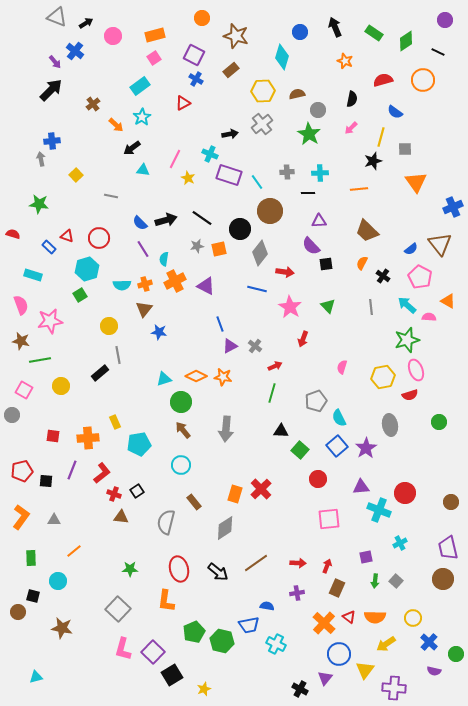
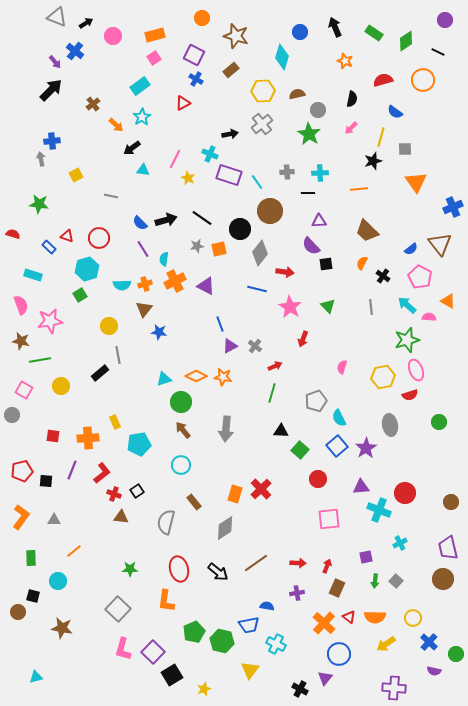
yellow square at (76, 175): rotated 16 degrees clockwise
yellow triangle at (365, 670): moved 115 px left
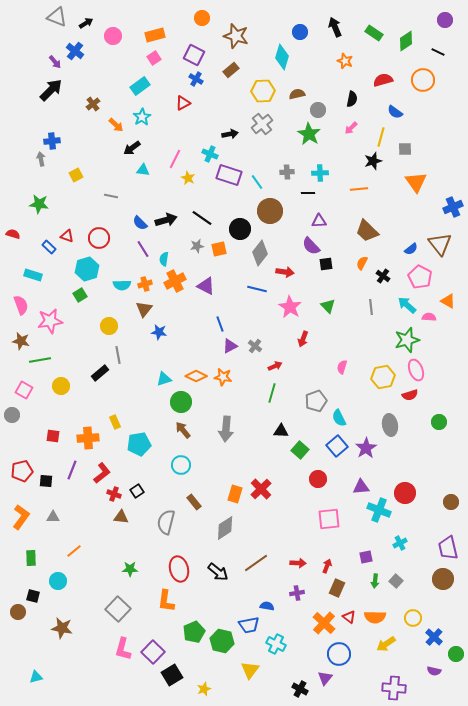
gray triangle at (54, 520): moved 1 px left, 3 px up
blue cross at (429, 642): moved 5 px right, 5 px up
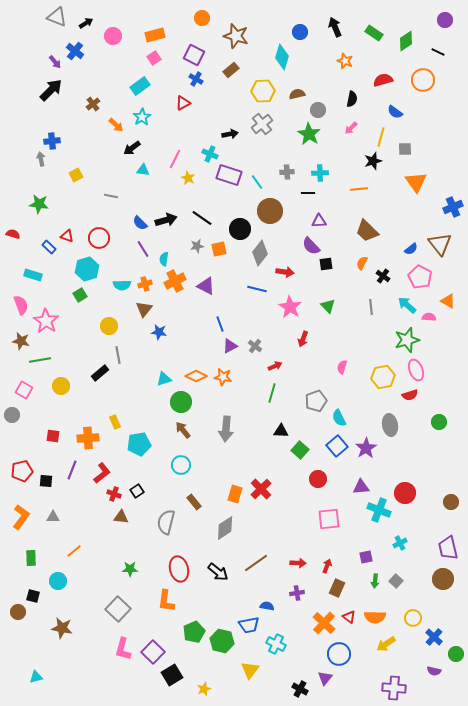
pink star at (50, 321): moved 4 px left; rotated 30 degrees counterclockwise
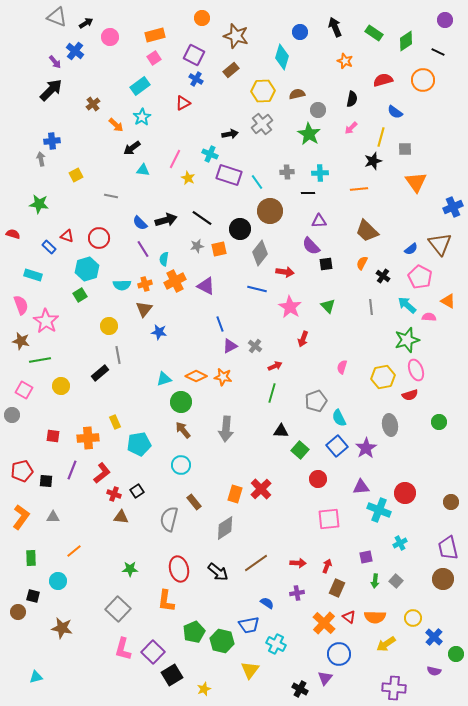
pink circle at (113, 36): moved 3 px left, 1 px down
gray semicircle at (166, 522): moved 3 px right, 3 px up
blue semicircle at (267, 606): moved 3 px up; rotated 24 degrees clockwise
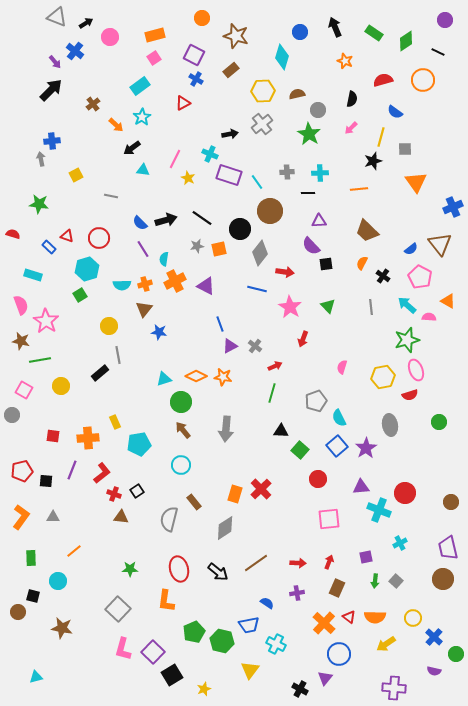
red arrow at (327, 566): moved 2 px right, 4 px up
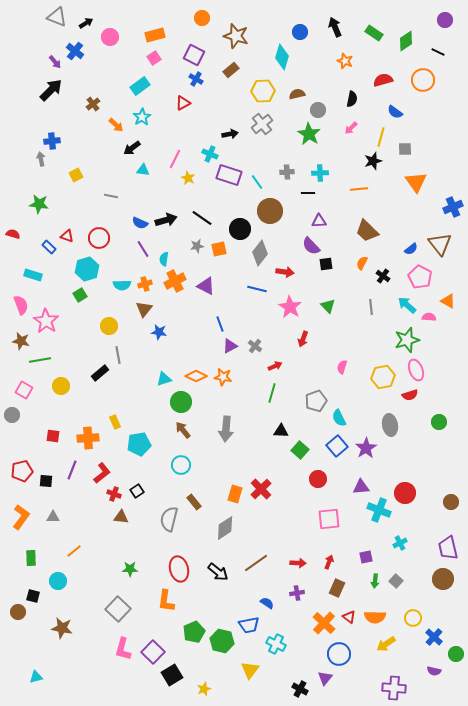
blue semicircle at (140, 223): rotated 21 degrees counterclockwise
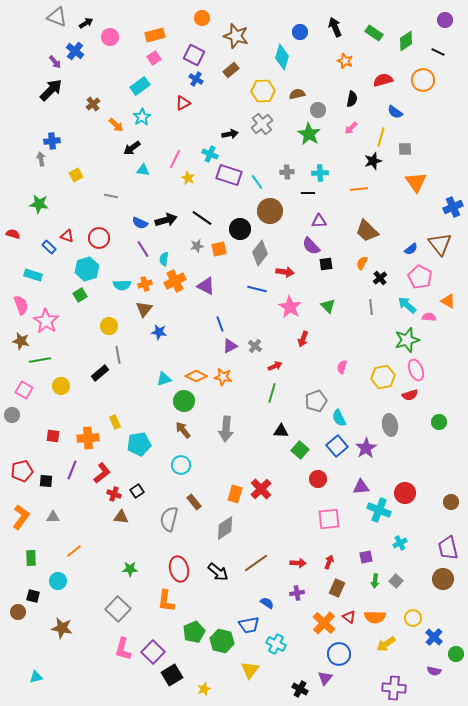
black cross at (383, 276): moved 3 px left, 2 px down; rotated 16 degrees clockwise
green circle at (181, 402): moved 3 px right, 1 px up
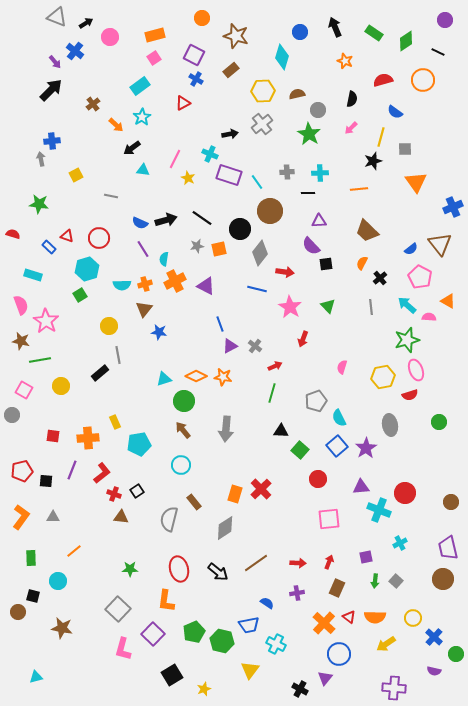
purple square at (153, 652): moved 18 px up
